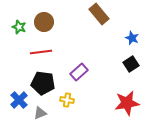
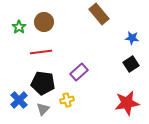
green star: rotated 16 degrees clockwise
blue star: rotated 16 degrees counterclockwise
yellow cross: rotated 24 degrees counterclockwise
gray triangle: moved 3 px right, 4 px up; rotated 24 degrees counterclockwise
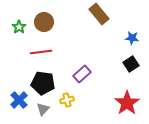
purple rectangle: moved 3 px right, 2 px down
red star: rotated 25 degrees counterclockwise
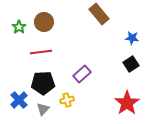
black pentagon: rotated 10 degrees counterclockwise
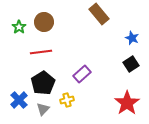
blue star: rotated 16 degrees clockwise
black pentagon: rotated 30 degrees counterclockwise
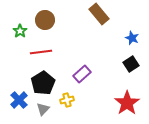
brown circle: moved 1 px right, 2 px up
green star: moved 1 px right, 4 px down
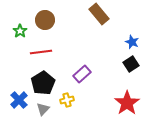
blue star: moved 4 px down
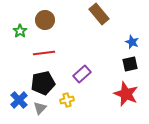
red line: moved 3 px right, 1 px down
black square: moved 1 px left; rotated 21 degrees clockwise
black pentagon: rotated 20 degrees clockwise
red star: moved 1 px left, 9 px up; rotated 15 degrees counterclockwise
gray triangle: moved 3 px left, 1 px up
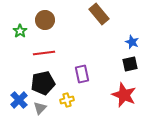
purple rectangle: rotated 60 degrees counterclockwise
red star: moved 2 px left, 1 px down
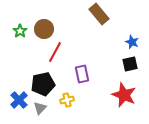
brown circle: moved 1 px left, 9 px down
red line: moved 11 px right, 1 px up; rotated 55 degrees counterclockwise
black pentagon: moved 1 px down
